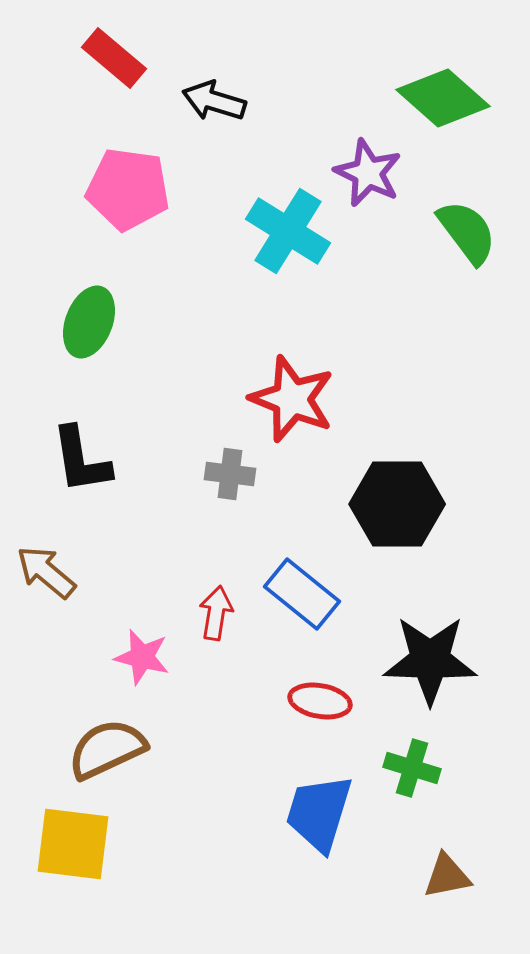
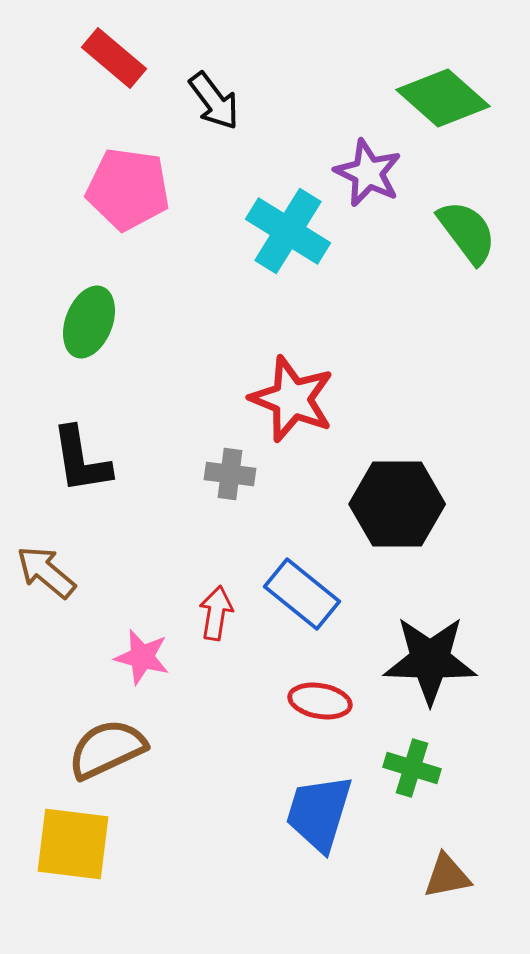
black arrow: rotated 144 degrees counterclockwise
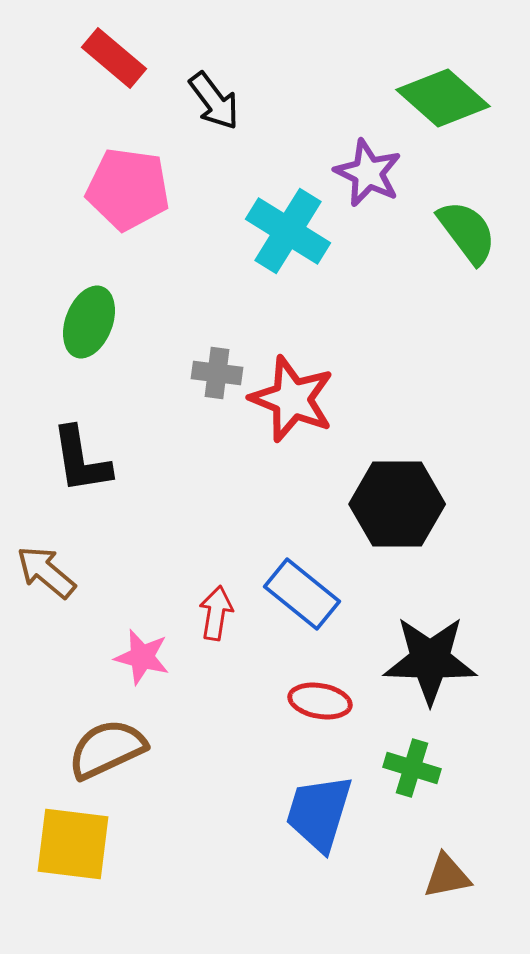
gray cross: moved 13 px left, 101 px up
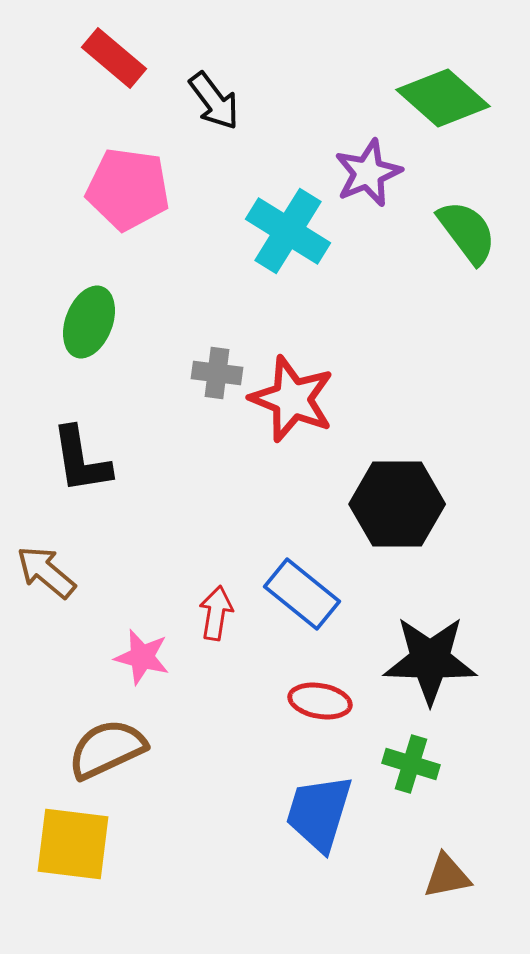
purple star: rotated 24 degrees clockwise
green cross: moved 1 px left, 4 px up
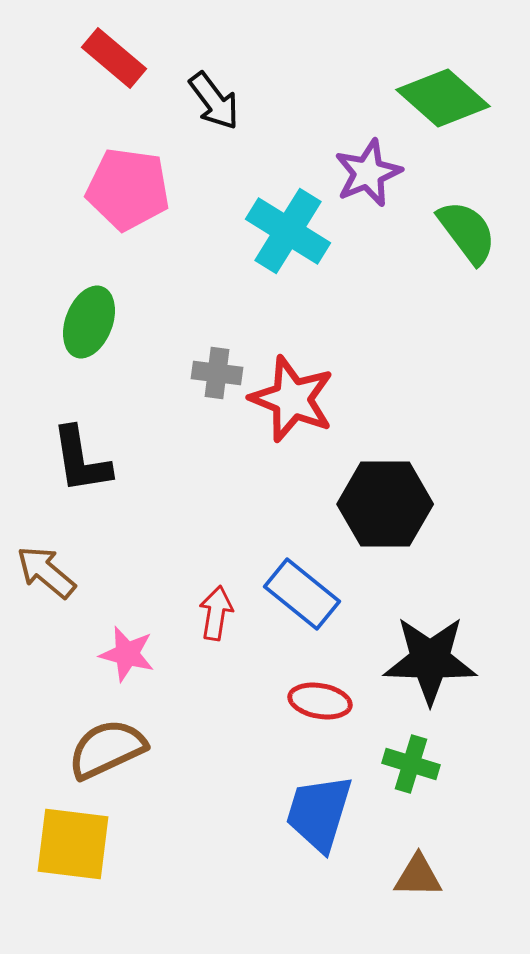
black hexagon: moved 12 px left
pink star: moved 15 px left, 3 px up
brown triangle: moved 29 px left; rotated 12 degrees clockwise
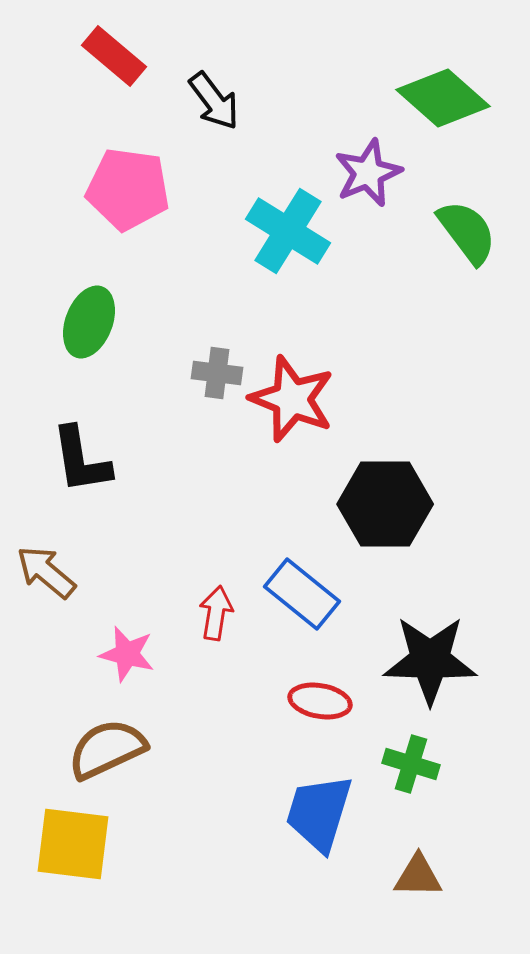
red rectangle: moved 2 px up
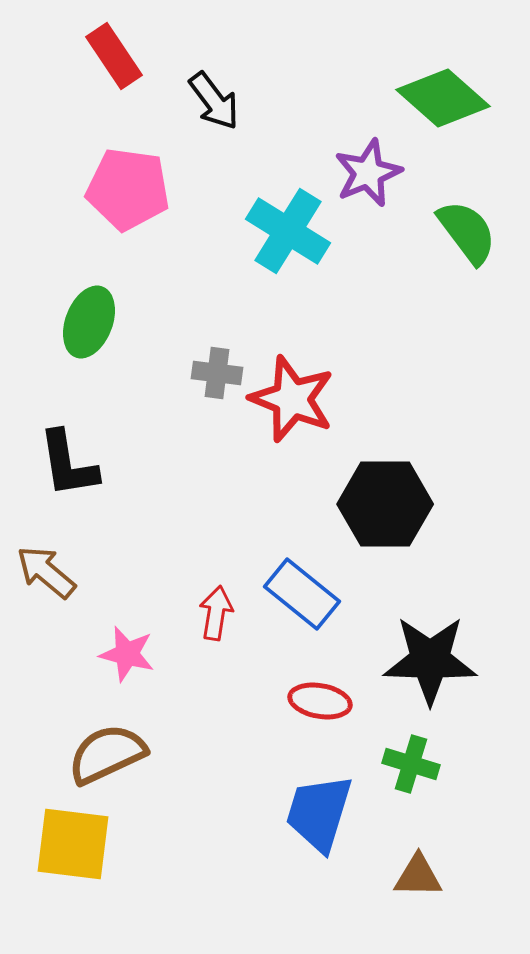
red rectangle: rotated 16 degrees clockwise
black L-shape: moved 13 px left, 4 px down
brown semicircle: moved 5 px down
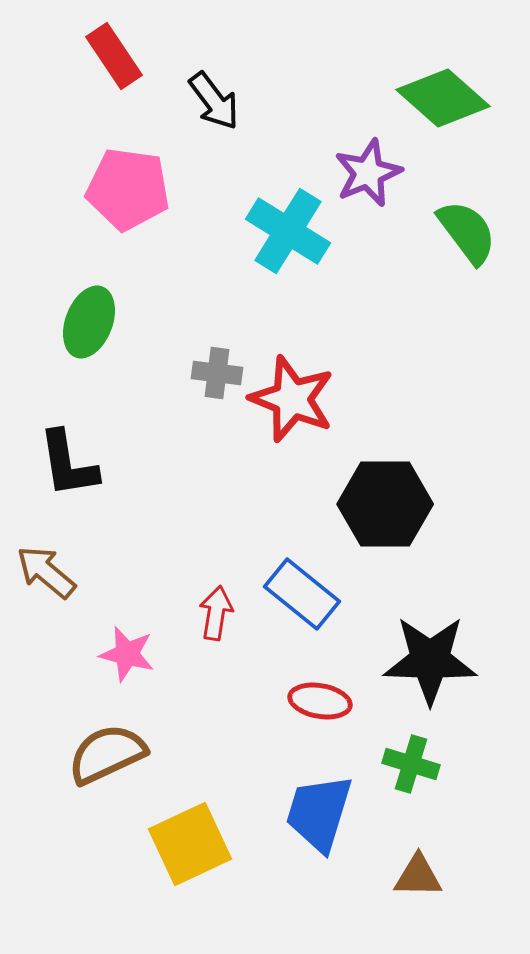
yellow square: moved 117 px right; rotated 32 degrees counterclockwise
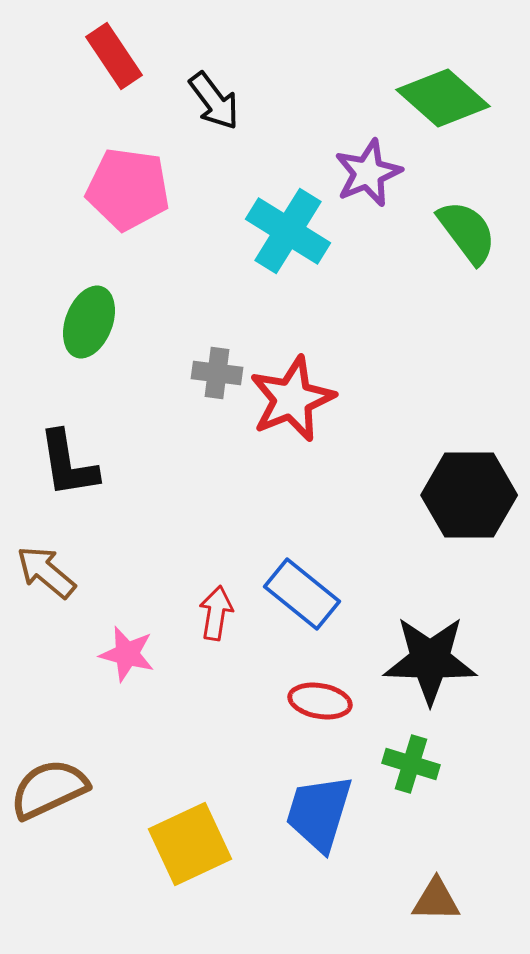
red star: rotated 28 degrees clockwise
black hexagon: moved 84 px right, 9 px up
brown semicircle: moved 58 px left, 35 px down
brown triangle: moved 18 px right, 24 px down
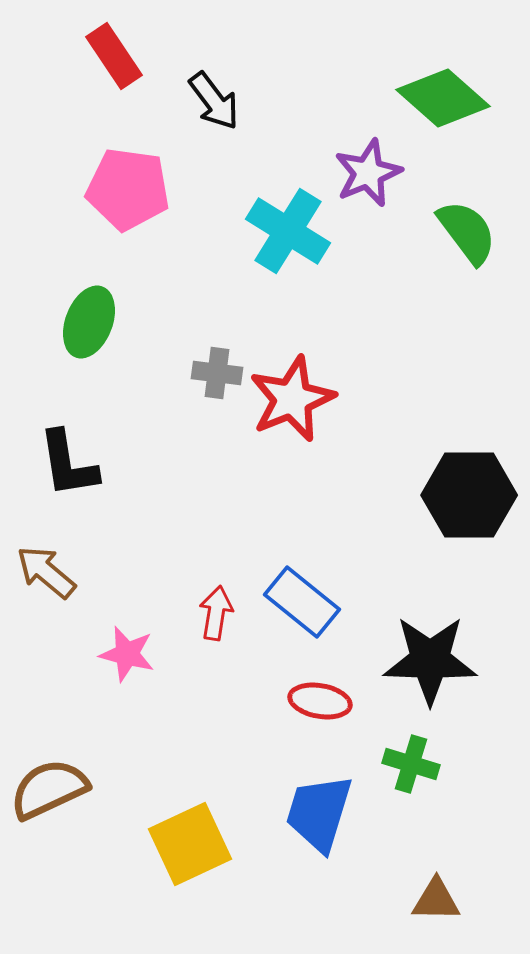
blue rectangle: moved 8 px down
